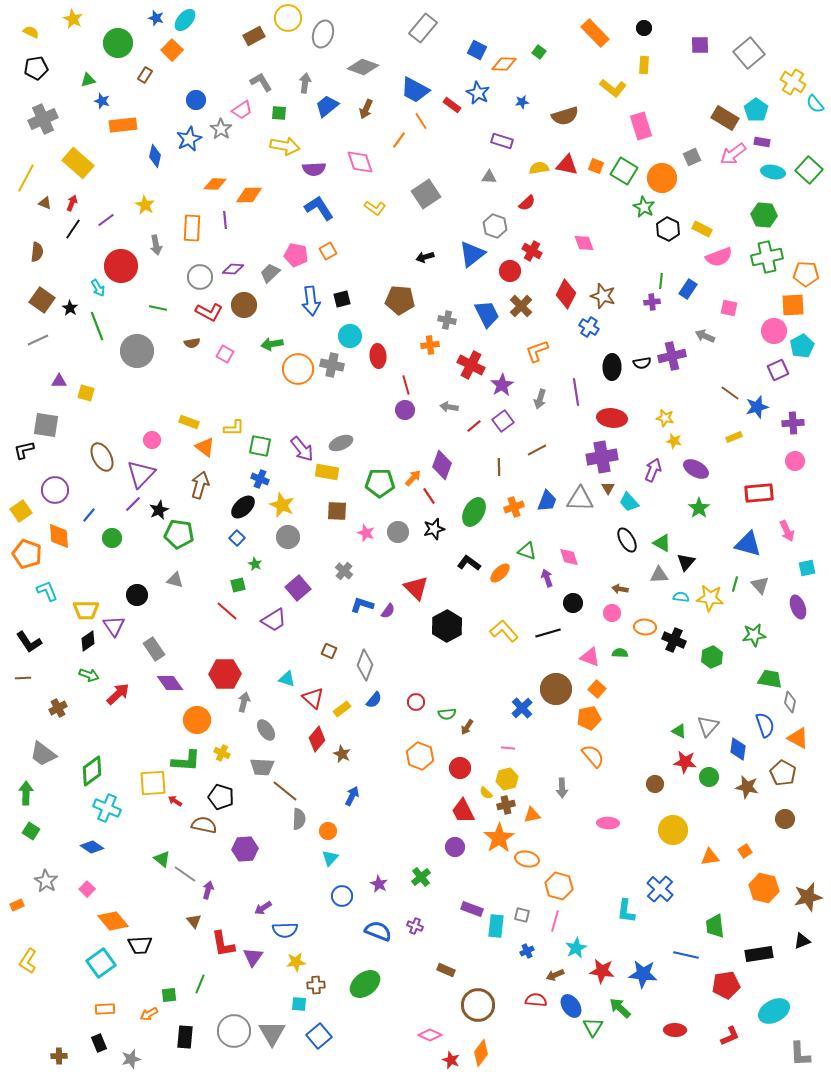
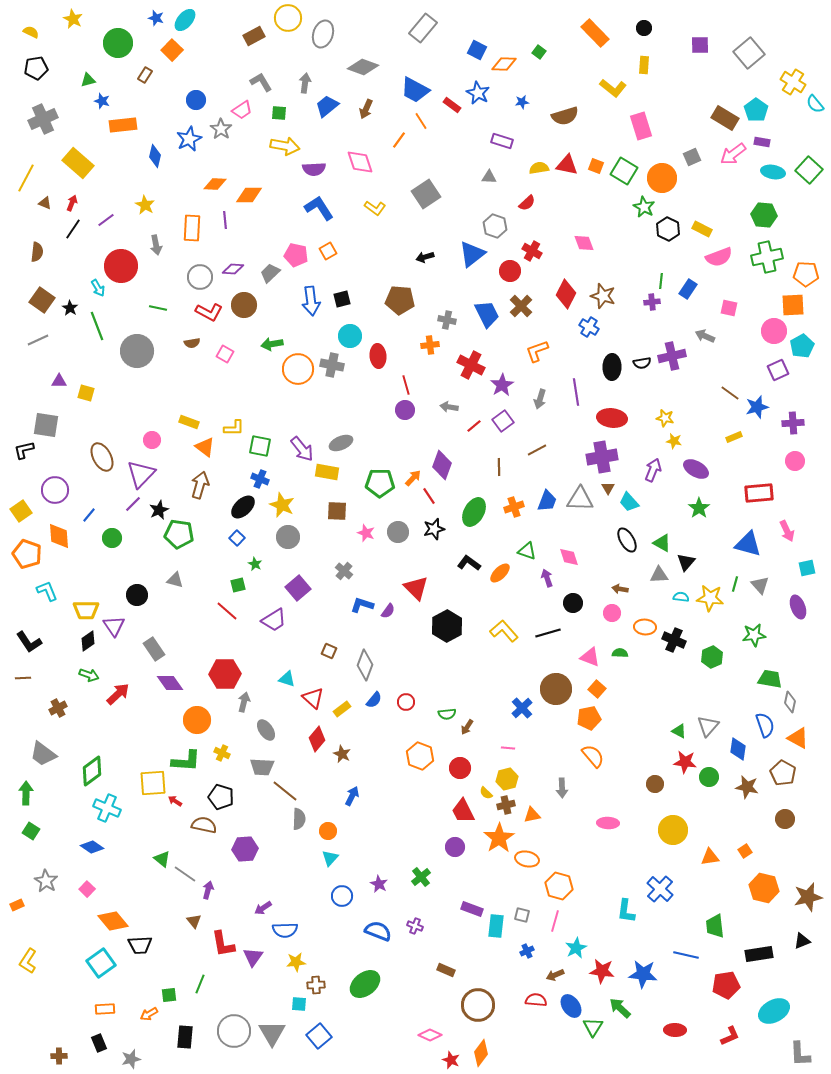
red circle at (416, 702): moved 10 px left
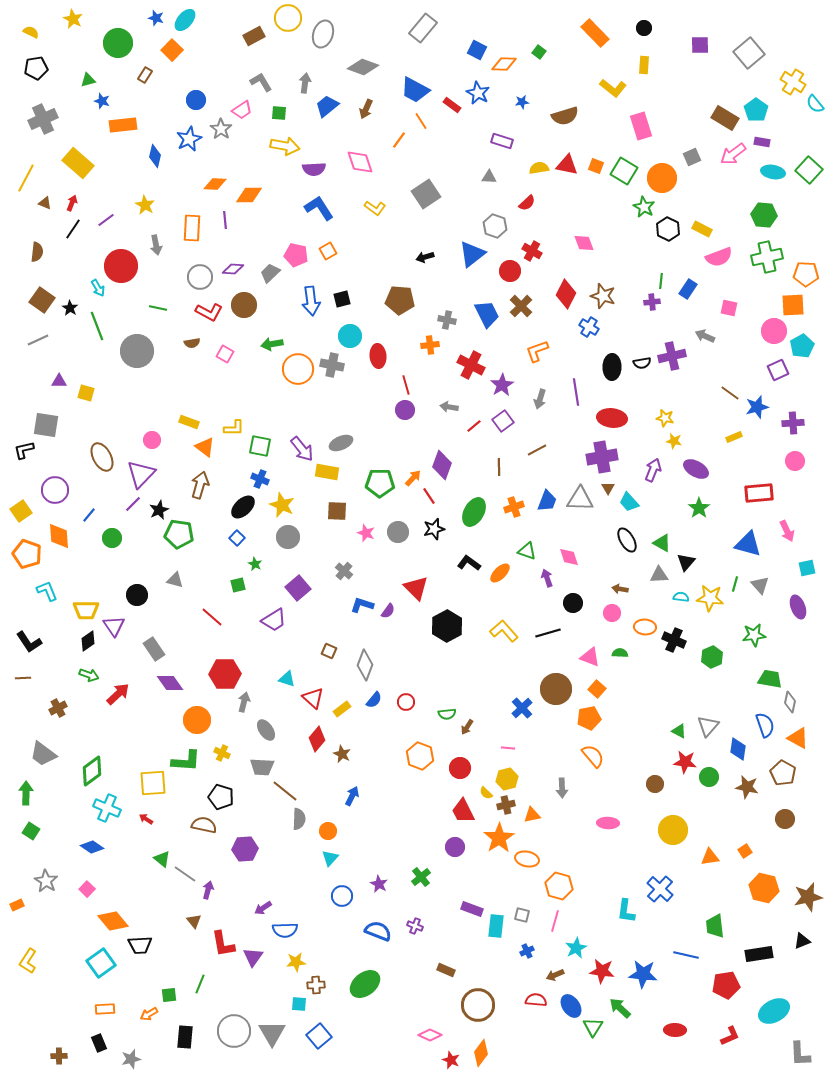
red line at (227, 611): moved 15 px left, 6 px down
red arrow at (175, 801): moved 29 px left, 18 px down
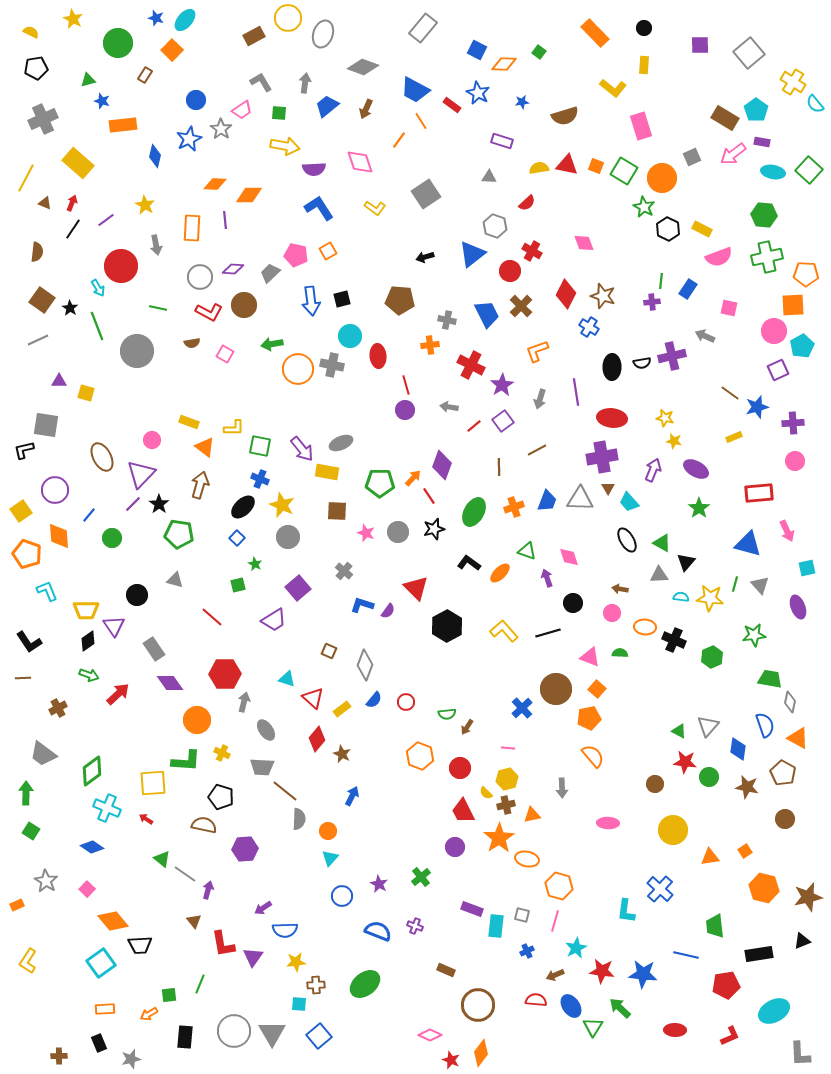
black star at (159, 510): moved 6 px up; rotated 12 degrees counterclockwise
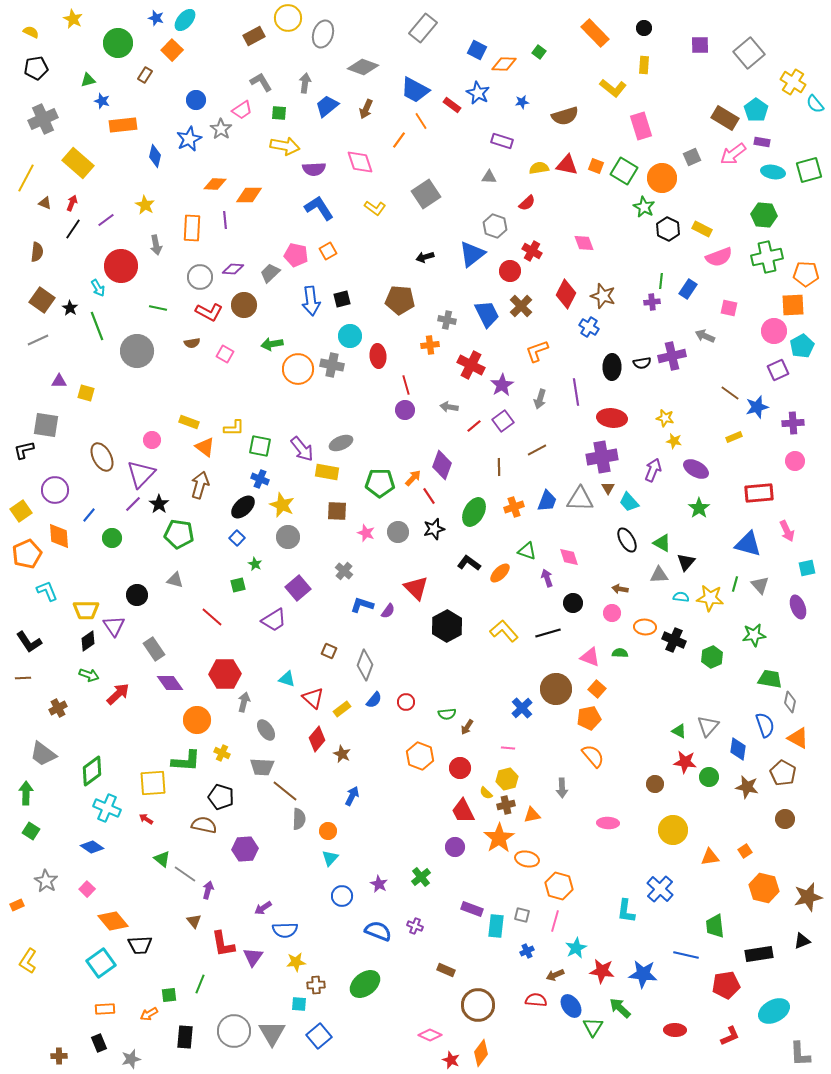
green square at (809, 170): rotated 32 degrees clockwise
orange pentagon at (27, 554): rotated 28 degrees clockwise
